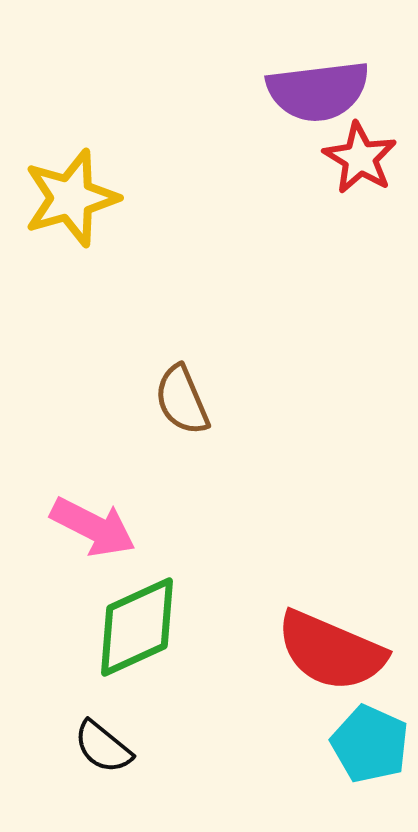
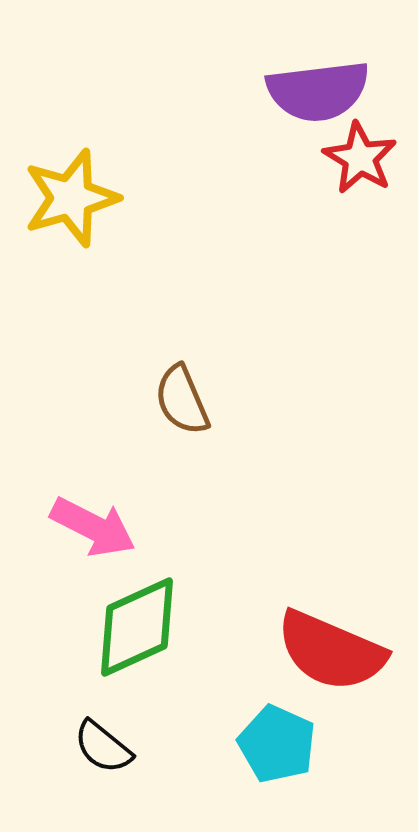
cyan pentagon: moved 93 px left
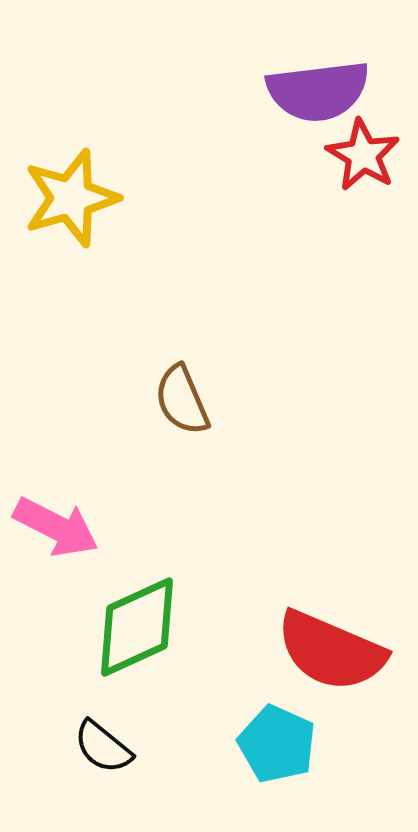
red star: moved 3 px right, 3 px up
pink arrow: moved 37 px left
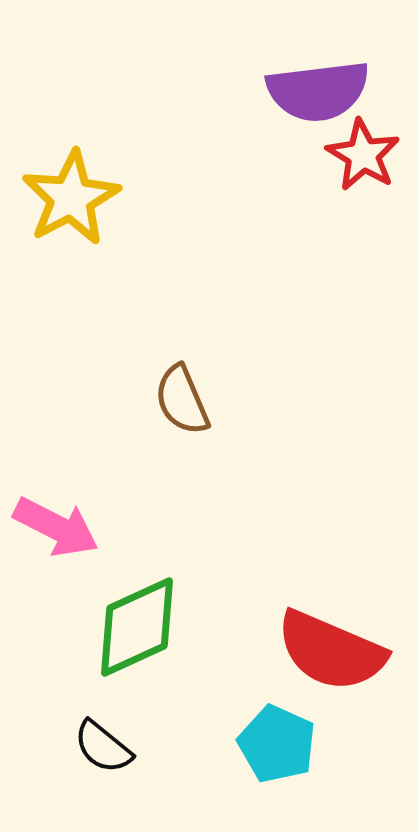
yellow star: rotated 12 degrees counterclockwise
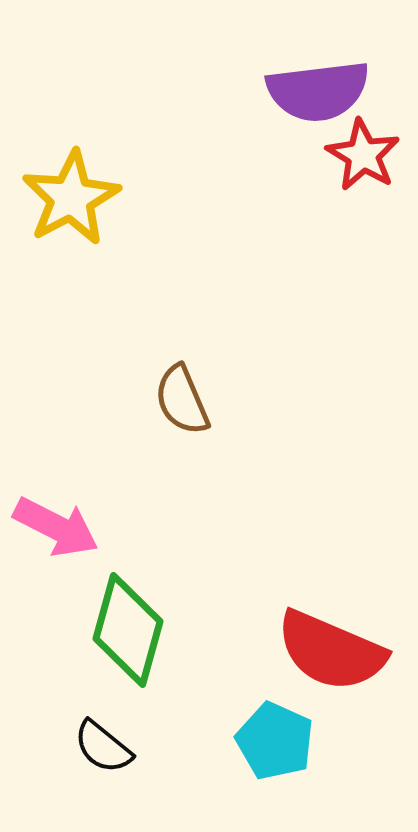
green diamond: moved 9 px left, 3 px down; rotated 50 degrees counterclockwise
cyan pentagon: moved 2 px left, 3 px up
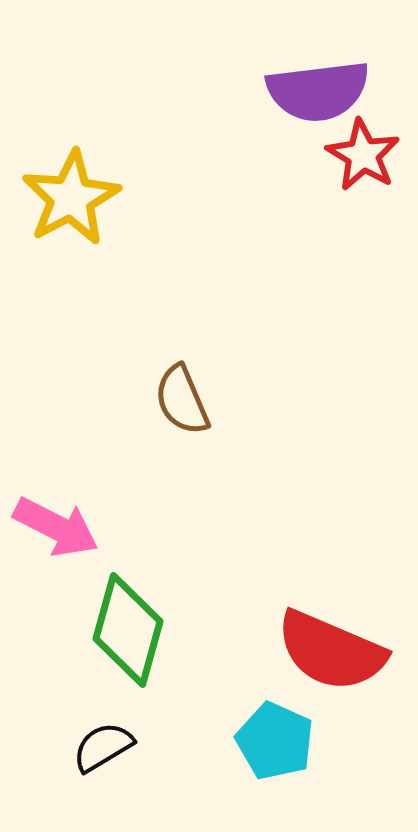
black semicircle: rotated 110 degrees clockwise
